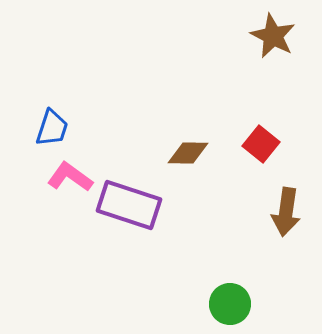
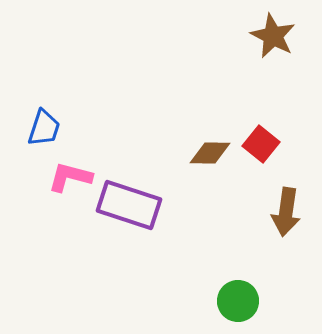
blue trapezoid: moved 8 px left
brown diamond: moved 22 px right
pink L-shape: rotated 21 degrees counterclockwise
green circle: moved 8 px right, 3 px up
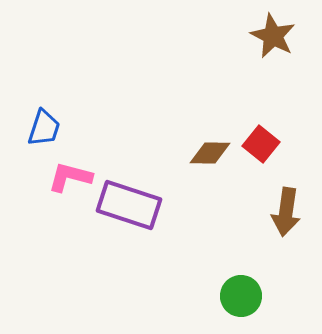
green circle: moved 3 px right, 5 px up
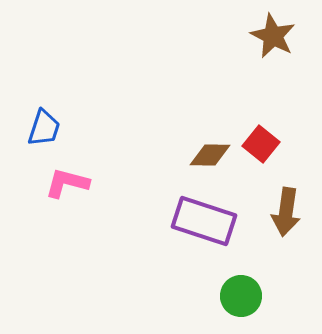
brown diamond: moved 2 px down
pink L-shape: moved 3 px left, 6 px down
purple rectangle: moved 75 px right, 16 px down
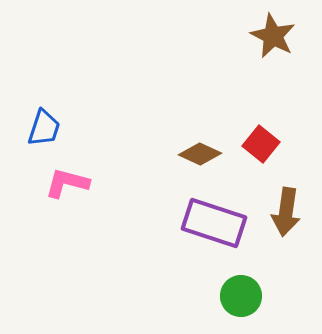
brown diamond: moved 10 px left, 1 px up; rotated 24 degrees clockwise
purple rectangle: moved 10 px right, 2 px down
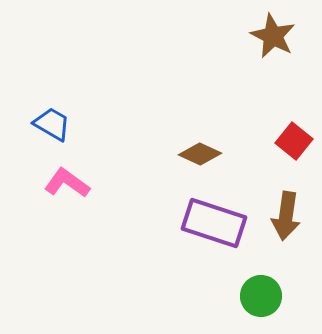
blue trapezoid: moved 8 px right, 4 px up; rotated 78 degrees counterclockwise
red square: moved 33 px right, 3 px up
pink L-shape: rotated 21 degrees clockwise
brown arrow: moved 4 px down
green circle: moved 20 px right
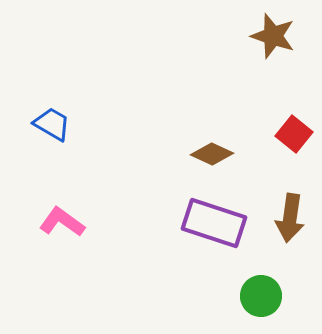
brown star: rotated 9 degrees counterclockwise
red square: moved 7 px up
brown diamond: moved 12 px right
pink L-shape: moved 5 px left, 39 px down
brown arrow: moved 4 px right, 2 px down
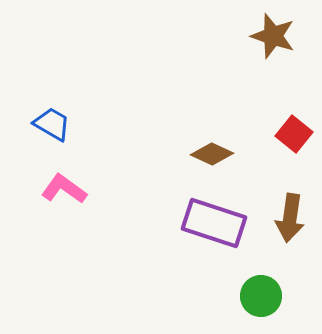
pink L-shape: moved 2 px right, 33 px up
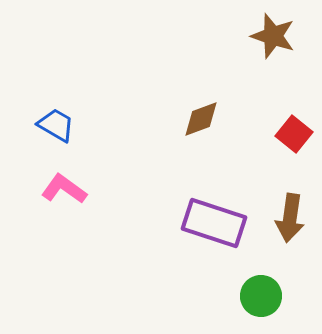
blue trapezoid: moved 4 px right, 1 px down
brown diamond: moved 11 px left, 35 px up; rotated 45 degrees counterclockwise
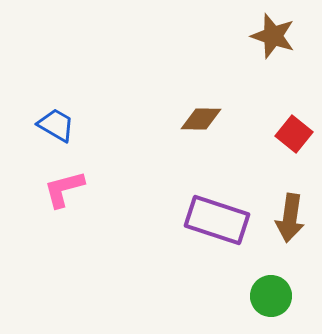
brown diamond: rotated 21 degrees clockwise
pink L-shape: rotated 51 degrees counterclockwise
purple rectangle: moved 3 px right, 3 px up
green circle: moved 10 px right
